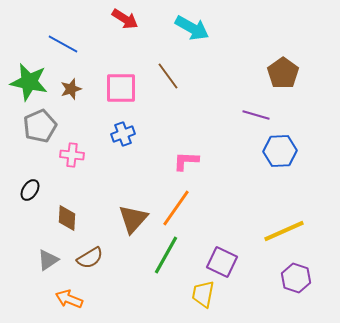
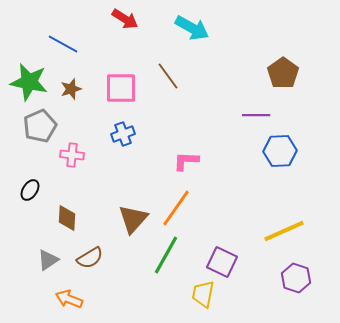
purple line: rotated 16 degrees counterclockwise
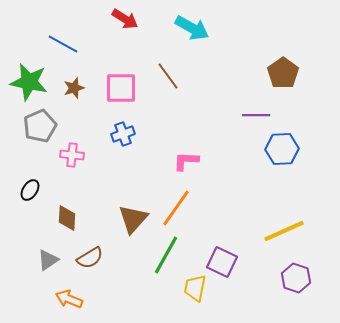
brown star: moved 3 px right, 1 px up
blue hexagon: moved 2 px right, 2 px up
yellow trapezoid: moved 8 px left, 6 px up
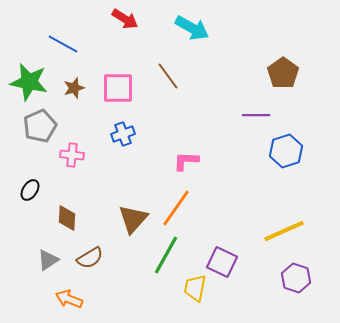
pink square: moved 3 px left
blue hexagon: moved 4 px right, 2 px down; rotated 16 degrees counterclockwise
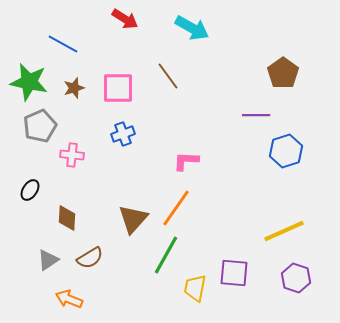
purple square: moved 12 px right, 11 px down; rotated 20 degrees counterclockwise
